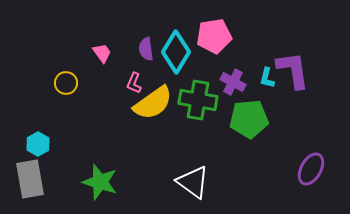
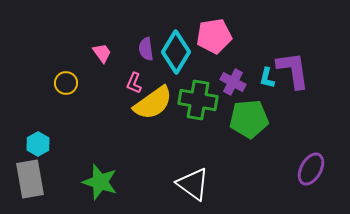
white triangle: moved 2 px down
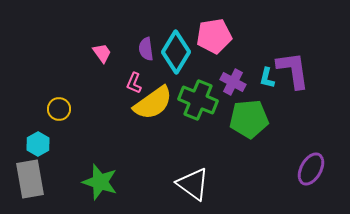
yellow circle: moved 7 px left, 26 px down
green cross: rotated 12 degrees clockwise
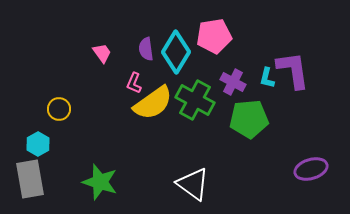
green cross: moved 3 px left; rotated 6 degrees clockwise
purple ellipse: rotated 44 degrees clockwise
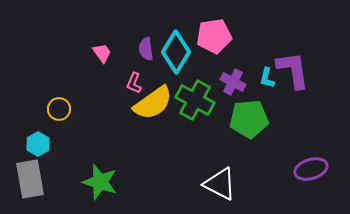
white triangle: moved 27 px right; rotated 9 degrees counterclockwise
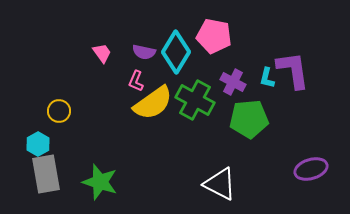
pink pentagon: rotated 20 degrees clockwise
purple semicircle: moved 2 px left, 3 px down; rotated 70 degrees counterclockwise
pink L-shape: moved 2 px right, 2 px up
yellow circle: moved 2 px down
gray rectangle: moved 16 px right, 5 px up
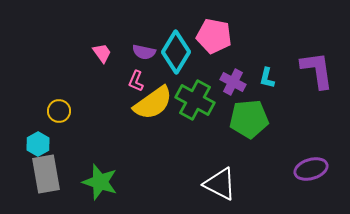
purple L-shape: moved 24 px right
